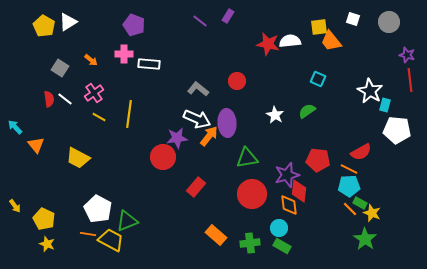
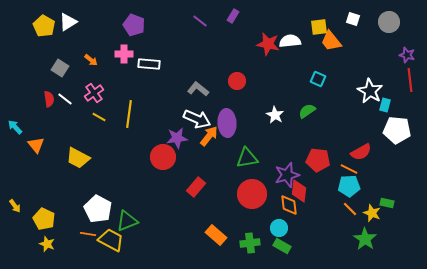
purple rectangle at (228, 16): moved 5 px right
green rectangle at (360, 203): moved 27 px right; rotated 16 degrees counterclockwise
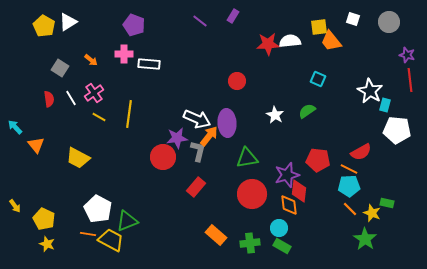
red star at (268, 44): rotated 15 degrees counterclockwise
gray L-shape at (198, 89): moved 62 px down; rotated 65 degrees clockwise
white line at (65, 99): moved 6 px right, 1 px up; rotated 21 degrees clockwise
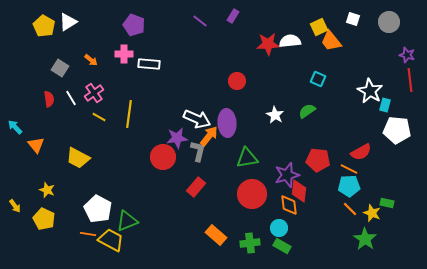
yellow square at (319, 27): rotated 18 degrees counterclockwise
yellow star at (47, 244): moved 54 px up
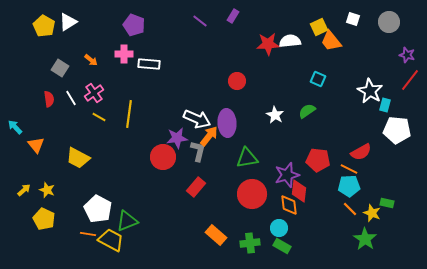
red line at (410, 80): rotated 45 degrees clockwise
yellow arrow at (15, 206): moved 9 px right, 16 px up; rotated 96 degrees counterclockwise
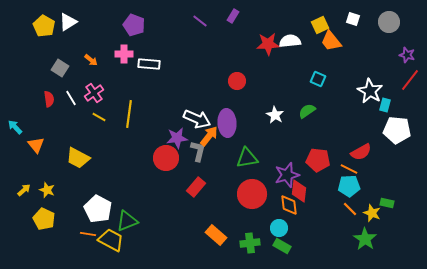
yellow square at (319, 27): moved 1 px right, 2 px up
red circle at (163, 157): moved 3 px right, 1 px down
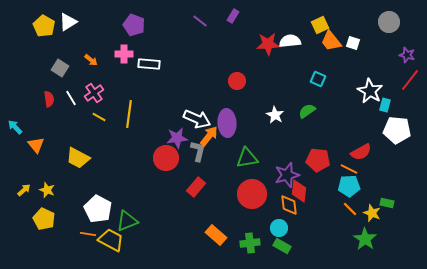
white square at (353, 19): moved 24 px down
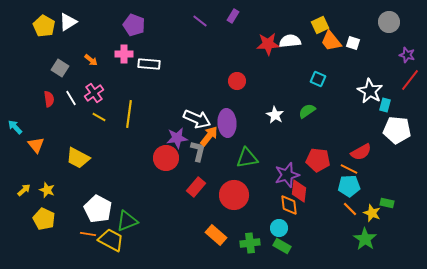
red circle at (252, 194): moved 18 px left, 1 px down
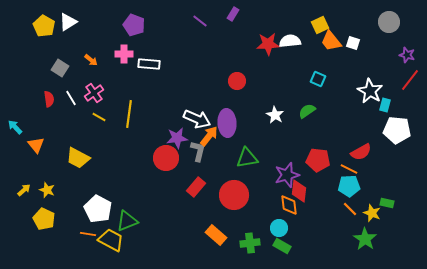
purple rectangle at (233, 16): moved 2 px up
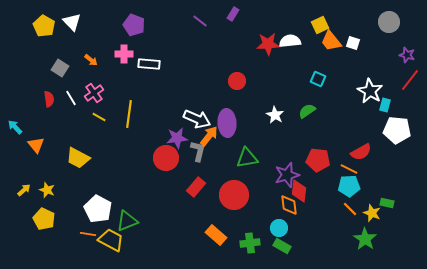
white triangle at (68, 22): moved 4 px right; rotated 42 degrees counterclockwise
